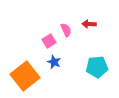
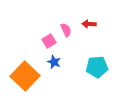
orange square: rotated 8 degrees counterclockwise
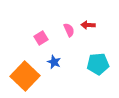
red arrow: moved 1 px left, 1 px down
pink semicircle: moved 3 px right
pink square: moved 8 px left, 3 px up
cyan pentagon: moved 1 px right, 3 px up
